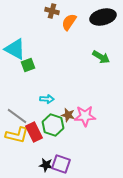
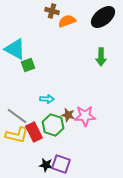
black ellipse: rotated 25 degrees counterclockwise
orange semicircle: moved 2 px left, 1 px up; rotated 36 degrees clockwise
green arrow: rotated 60 degrees clockwise
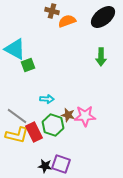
black star: moved 1 px left, 1 px down
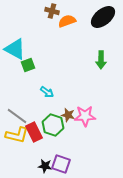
green arrow: moved 3 px down
cyan arrow: moved 7 px up; rotated 32 degrees clockwise
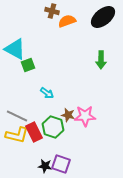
cyan arrow: moved 1 px down
gray line: rotated 10 degrees counterclockwise
green hexagon: moved 2 px down
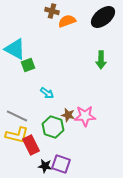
red rectangle: moved 3 px left, 13 px down
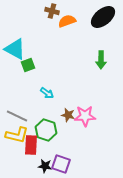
green hexagon: moved 7 px left, 3 px down
red rectangle: rotated 30 degrees clockwise
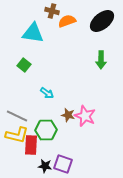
black ellipse: moved 1 px left, 4 px down
cyan triangle: moved 18 px right, 16 px up; rotated 20 degrees counterclockwise
green square: moved 4 px left; rotated 32 degrees counterclockwise
pink star: rotated 25 degrees clockwise
green hexagon: rotated 20 degrees counterclockwise
purple square: moved 2 px right
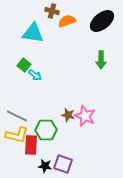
cyan arrow: moved 12 px left, 18 px up
